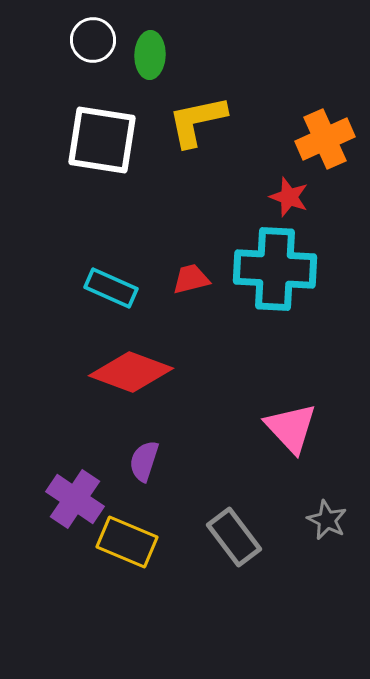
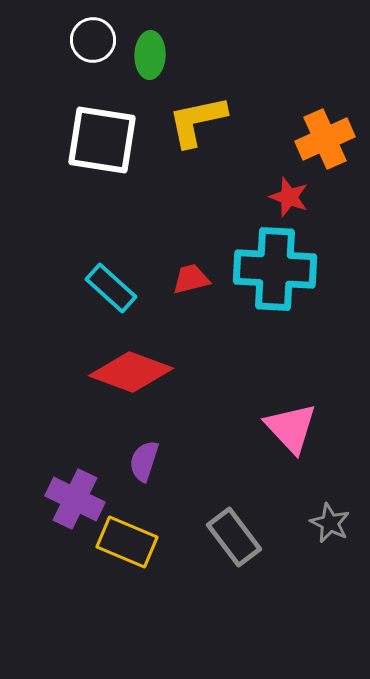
cyan rectangle: rotated 18 degrees clockwise
purple cross: rotated 8 degrees counterclockwise
gray star: moved 3 px right, 3 px down
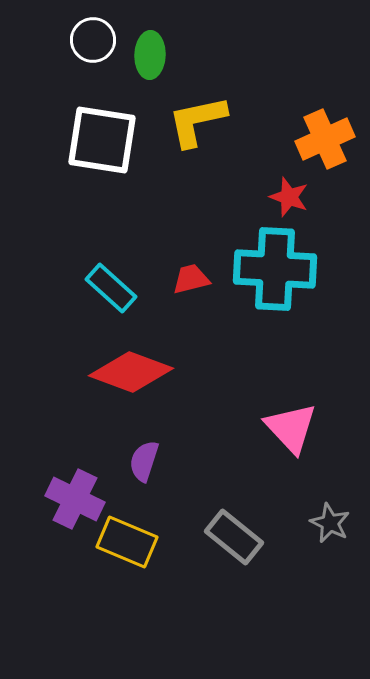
gray rectangle: rotated 14 degrees counterclockwise
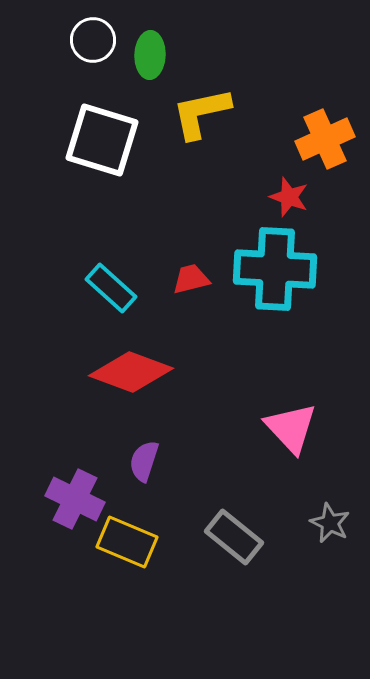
yellow L-shape: moved 4 px right, 8 px up
white square: rotated 8 degrees clockwise
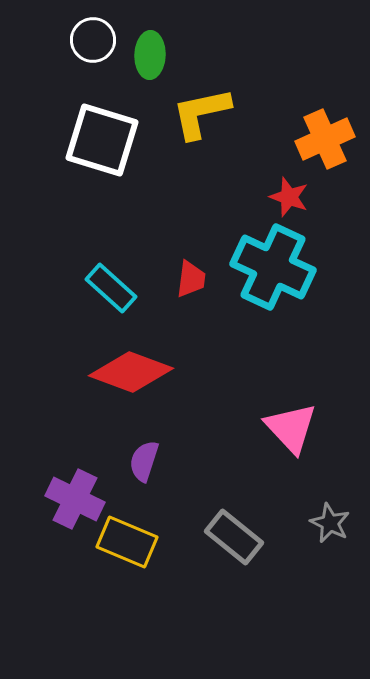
cyan cross: moved 2 px left, 2 px up; rotated 22 degrees clockwise
red trapezoid: rotated 111 degrees clockwise
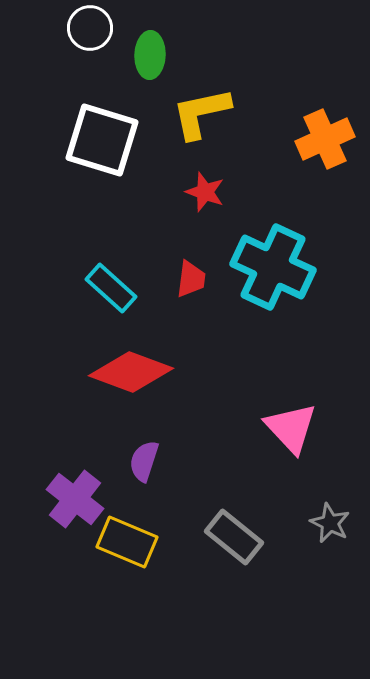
white circle: moved 3 px left, 12 px up
red star: moved 84 px left, 5 px up
purple cross: rotated 12 degrees clockwise
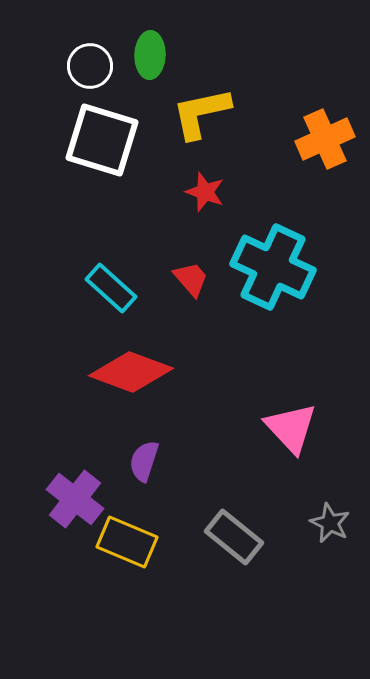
white circle: moved 38 px down
red trapezoid: rotated 48 degrees counterclockwise
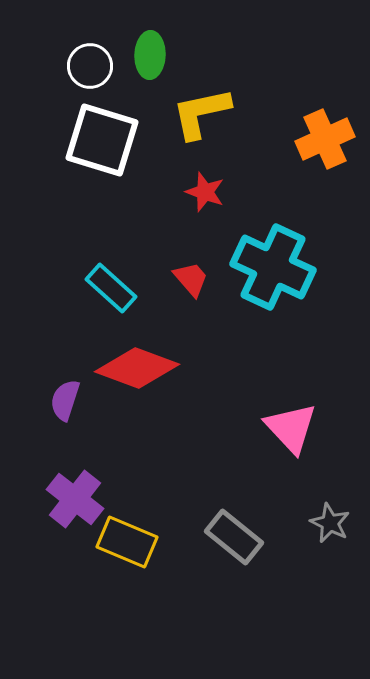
red diamond: moved 6 px right, 4 px up
purple semicircle: moved 79 px left, 61 px up
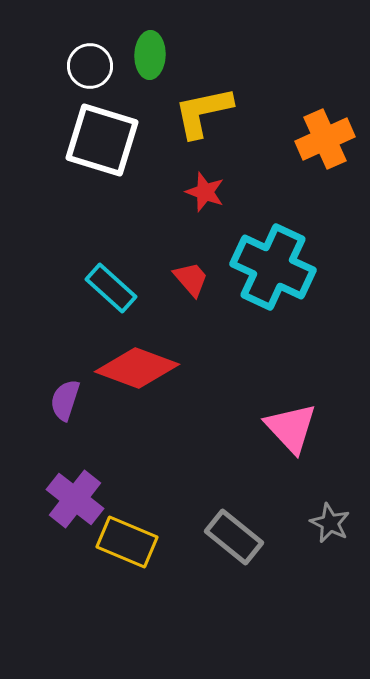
yellow L-shape: moved 2 px right, 1 px up
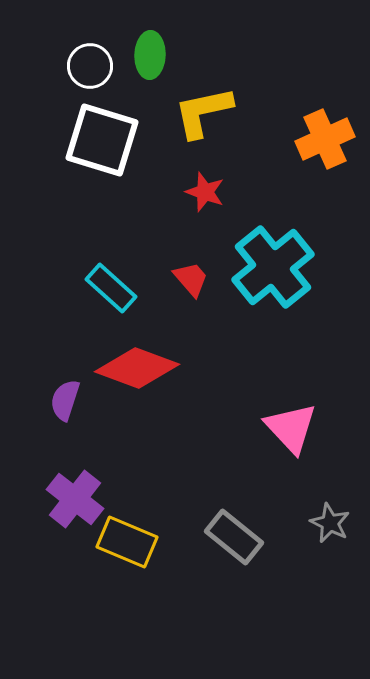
cyan cross: rotated 26 degrees clockwise
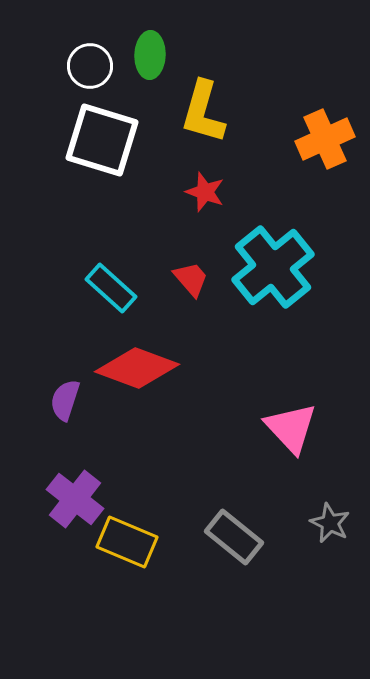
yellow L-shape: rotated 62 degrees counterclockwise
